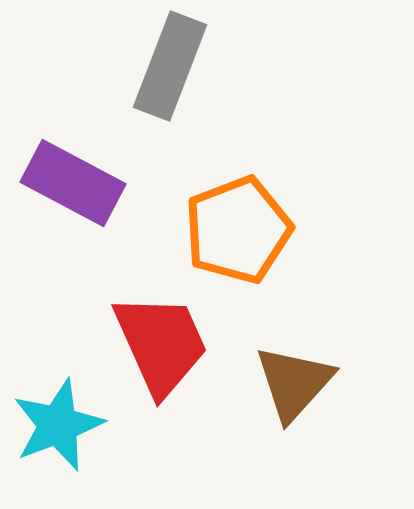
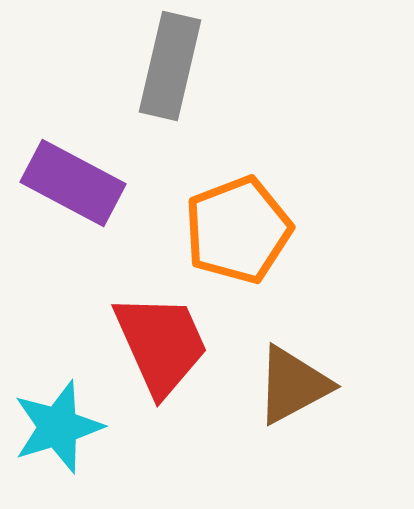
gray rectangle: rotated 8 degrees counterclockwise
brown triangle: moved 1 px left, 2 px down; rotated 20 degrees clockwise
cyan star: moved 2 px down; rotated 4 degrees clockwise
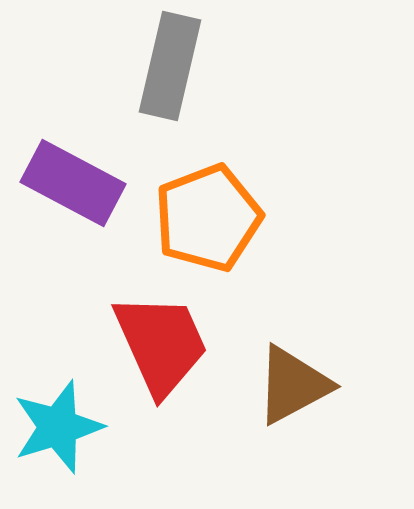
orange pentagon: moved 30 px left, 12 px up
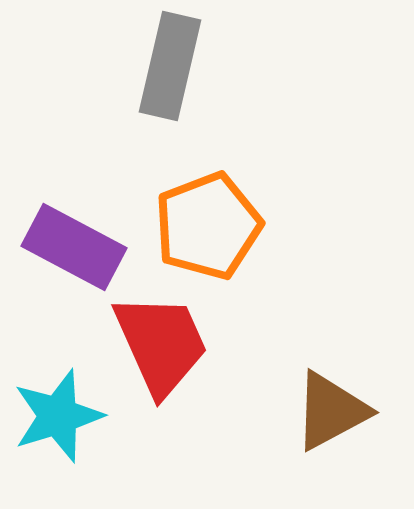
purple rectangle: moved 1 px right, 64 px down
orange pentagon: moved 8 px down
brown triangle: moved 38 px right, 26 px down
cyan star: moved 11 px up
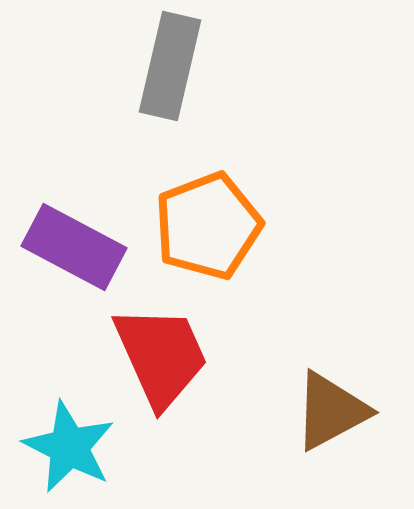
red trapezoid: moved 12 px down
cyan star: moved 11 px right, 31 px down; rotated 28 degrees counterclockwise
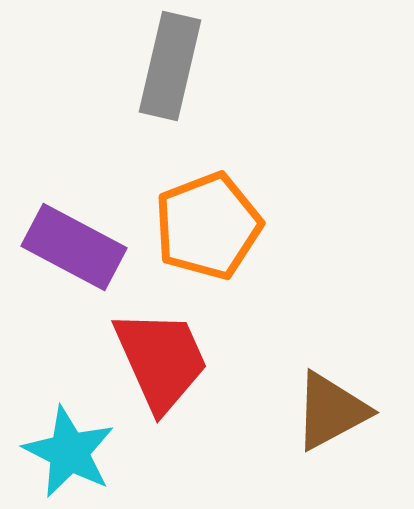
red trapezoid: moved 4 px down
cyan star: moved 5 px down
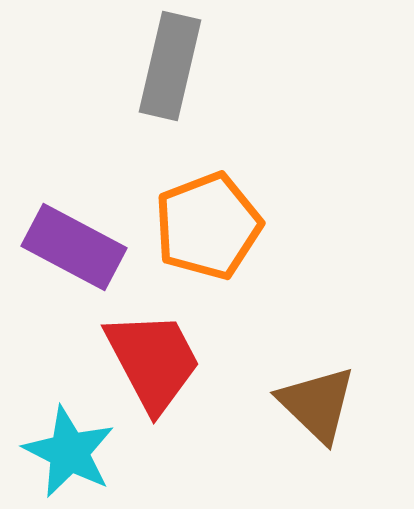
red trapezoid: moved 8 px left, 1 px down; rotated 4 degrees counterclockwise
brown triangle: moved 14 px left, 7 px up; rotated 48 degrees counterclockwise
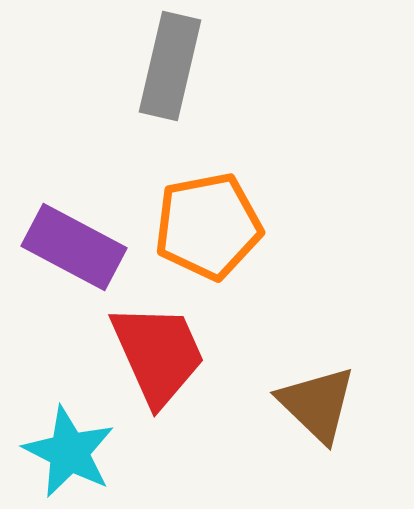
orange pentagon: rotated 10 degrees clockwise
red trapezoid: moved 5 px right, 7 px up; rotated 4 degrees clockwise
